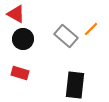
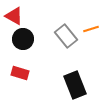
red triangle: moved 2 px left, 2 px down
orange line: rotated 28 degrees clockwise
gray rectangle: rotated 10 degrees clockwise
black rectangle: rotated 28 degrees counterclockwise
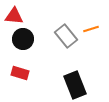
red triangle: rotated 24 degrees counterclockwise
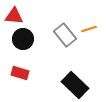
orange line: moved 2 px left
gray rectangle: moved 1 px left, 1 px up
black rectangle: rotated 24 degrees counterclockwise
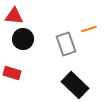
gray rectangle: moved 1 px right, 9 px down; rotated 20 degrees clockwise
red rectangle: moved 8 px left
